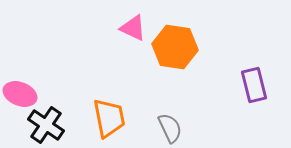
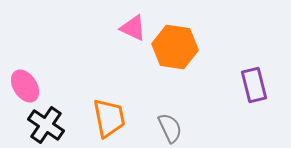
pink ellipse: moved 5 px right, 8 px up; rotated 36 degrees clockwise
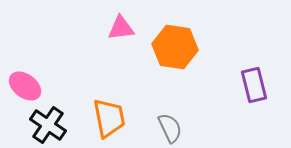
pink triangle: moved 12 px left; rotated 32 degrees counterclockwise
pink ellipse: rotated 20 degrees counterclockwise
black cross: moved 2 px right
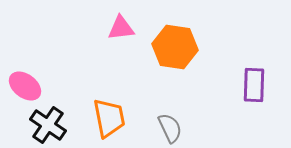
purple rectangle: rotated 16 degrees clockwise
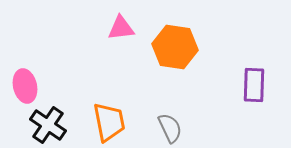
pink ellipse: rotated 40 degrees clockwise
orange trapezoid: moved 4 px down
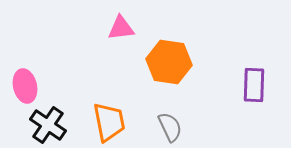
orange hexagon: moved 6 px left, 15 px down
gray semicircle: moved 1 px up
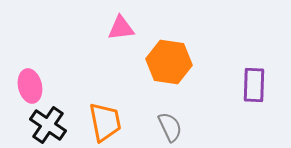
pink ellipse: moved 5 px right
orange trapezoid: moved 4 px left
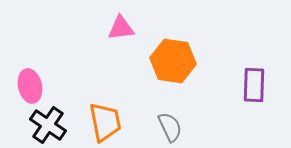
orange hexagon: moved 4 px right, 1 px up
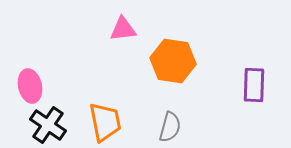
pink triangle: moved 2 px right, 1 px down
gray semicircle: rotated 40 degrees clockwise
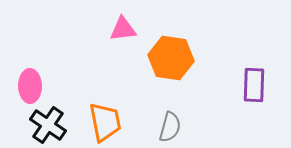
orange hexagon: moved 2 px left, 3 px up
pink ellipse: rotated 12 degrees clockwise
